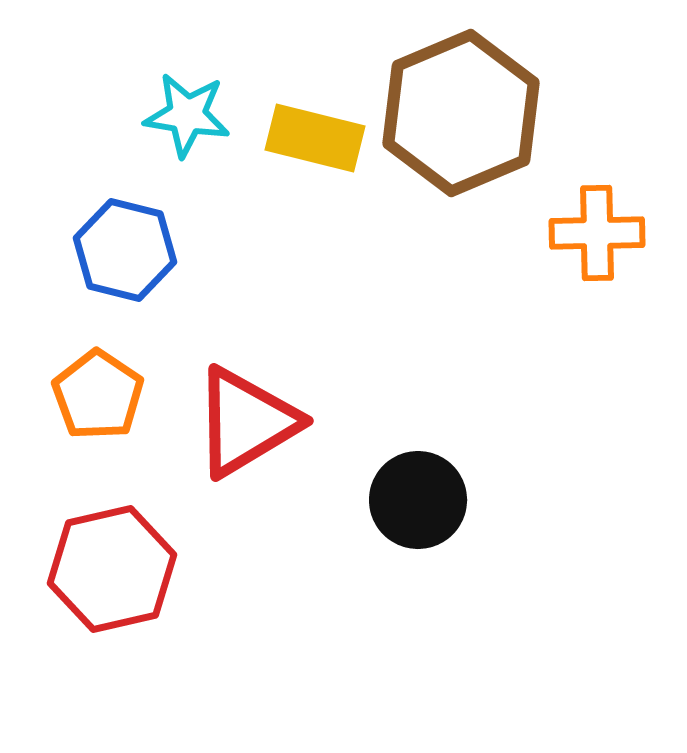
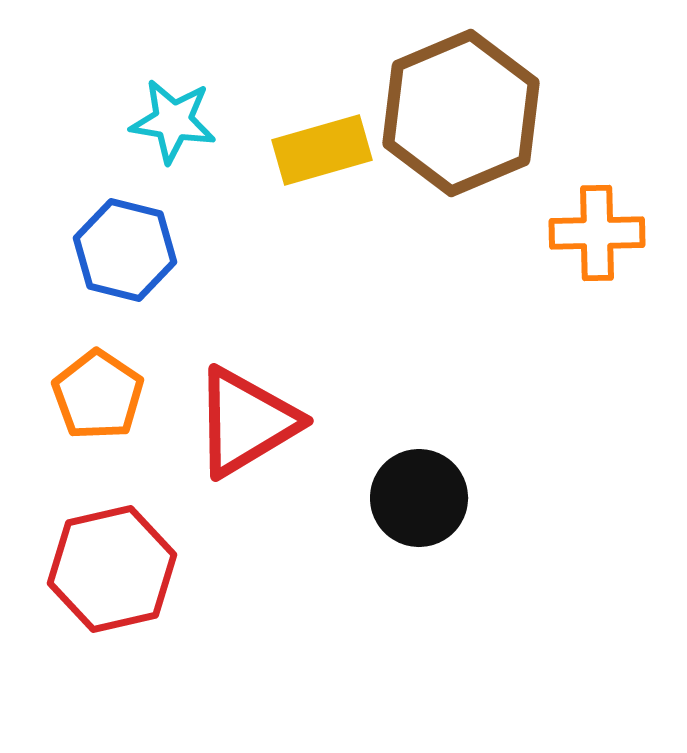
cyan star: moved 14 px left, 6 px down
yellow rectangle: moved 7 px right, 12 px down; rotated 30 degrees counterclockwise
black circle: moved 1 px right, 2 px up
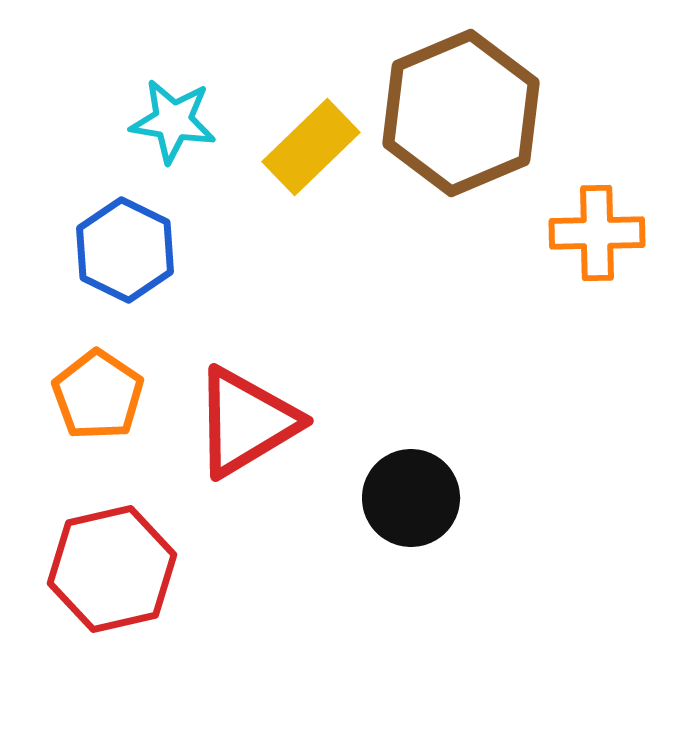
yellow rectangle: moved 11 px left, 3 px up; rotated 28 degrees counterclockwise
blue hexagon: rotated 12 degrees clockwise
black circle: moved 8 px left
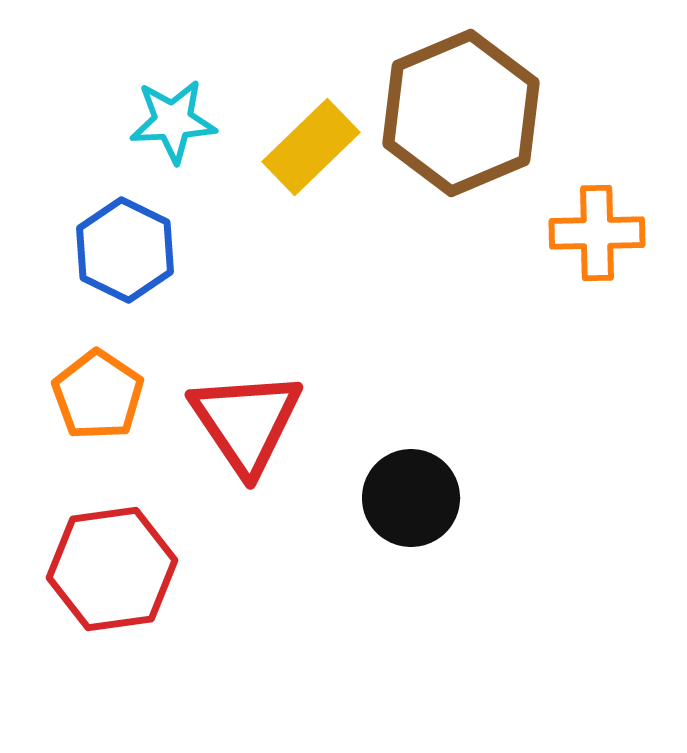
cyan star: rotated 12 degrees counterclockwise
red triangle: rotated 33 degrees counterclockwise
red hexagon: rotated 5 degrees clockwise
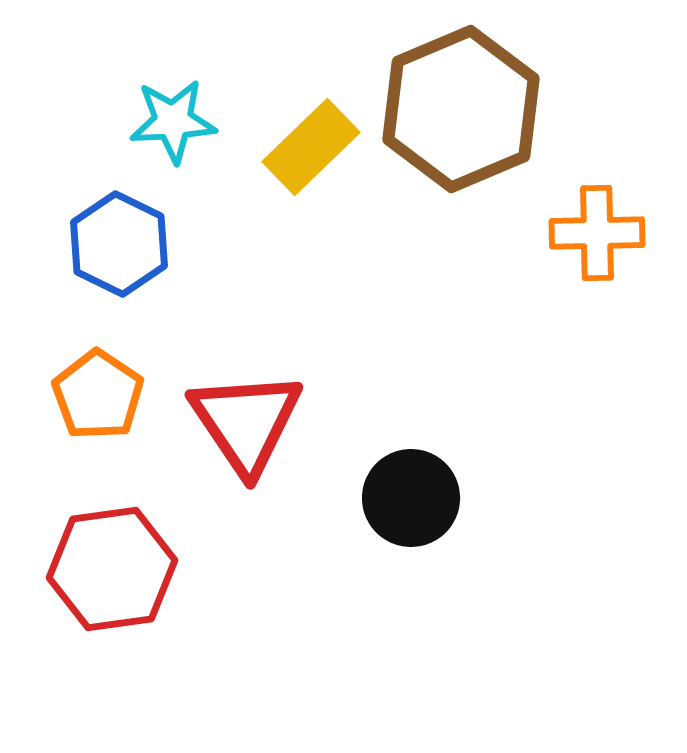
brown hexagon: moved 4 px up
blue hexagon: moved 6 px left, 6 px up
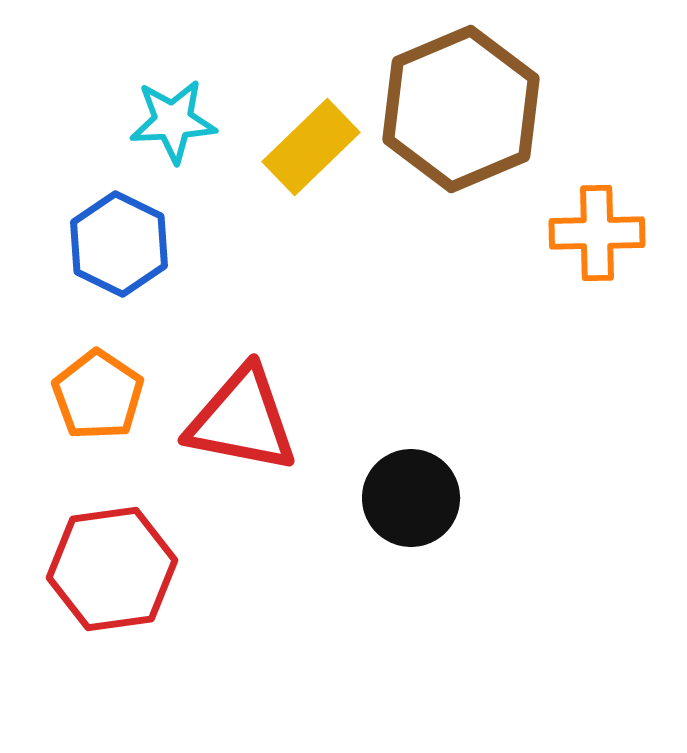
red triangle: moved 4 px left, 2 px up; rotated 45 degrees counterclockwise
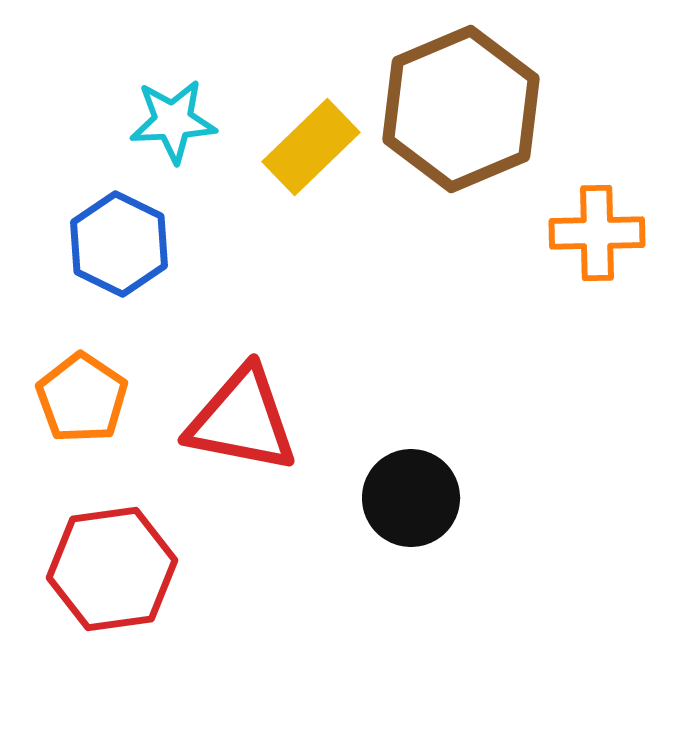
orange pentagon: moved 16 px left, 3 px down
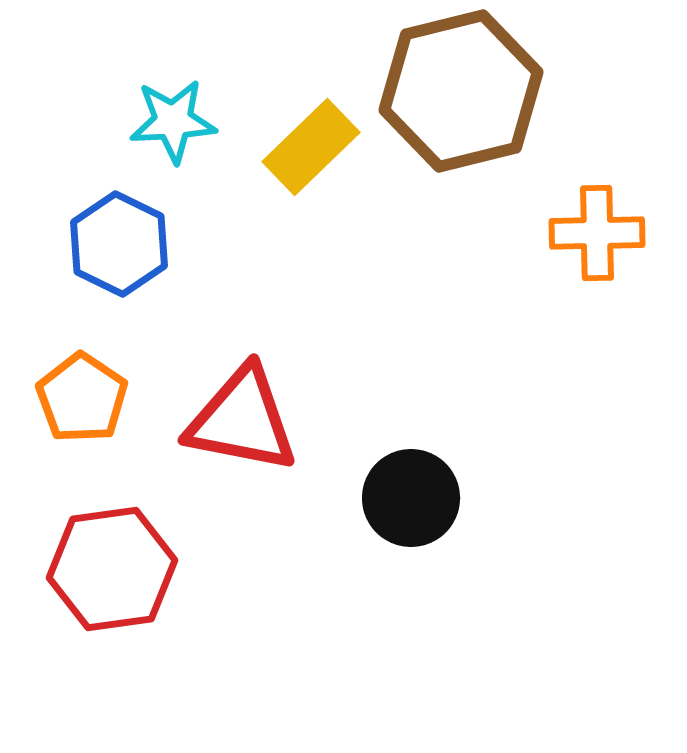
brown hexagon: moved 18 px up; rotated 9 degrees clockwise
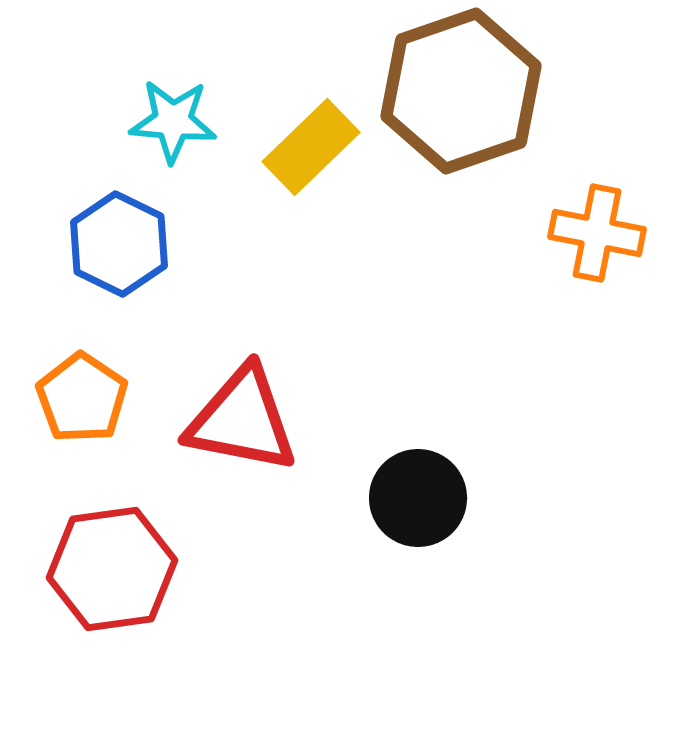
brown hexagon: rotated 5 degrees counterclockwise
cyan star: rotated 8 degrees clockwise
orange cross: rotated 12 degrees clockwise
black circle: moved 7 px right
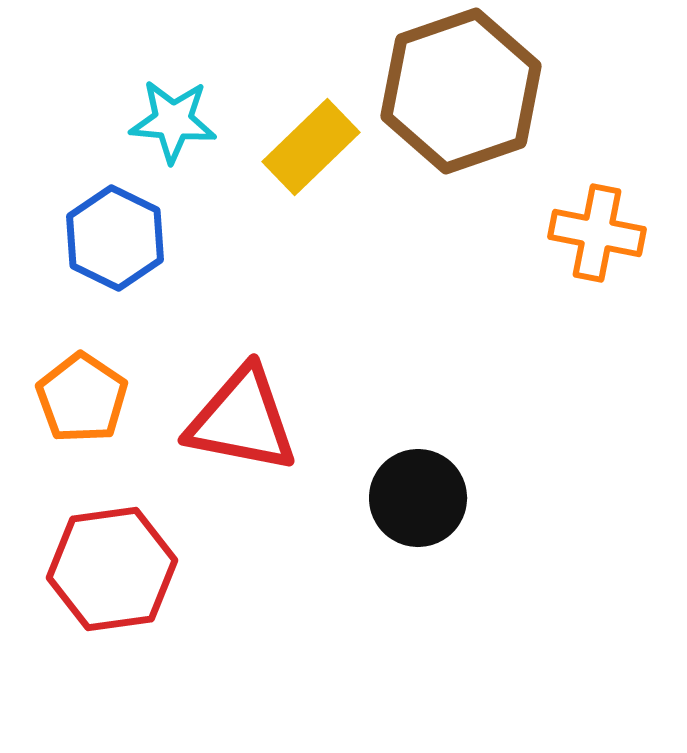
blue hexagon: moved 4 px left, 6 px up
